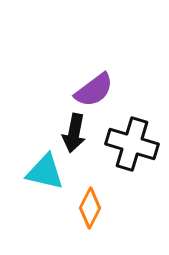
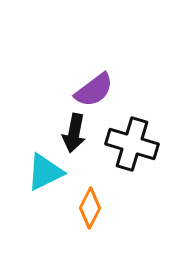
cyan triangle: rotated 39 degrees counterclockwise
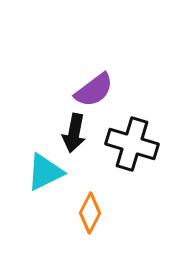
orange diamond: moved 5 px down
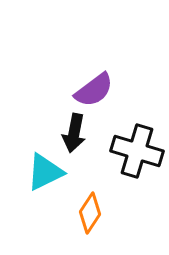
black cross: moved 5 px right, 7 px down
orange diamond: rotated 6 degrees clockwise
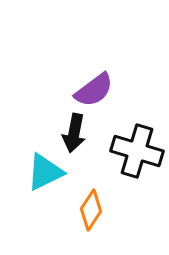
orange diamond: moved 1 px right, 3 px up
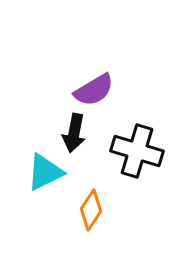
purple semicircle: rotated 6 degrees clockwise
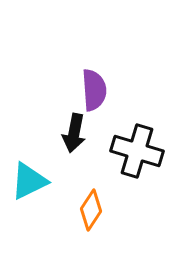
purple semicircle: rotated 63 degrees counterclockwise
cyan triangle: moved 16 px left, 9 px down
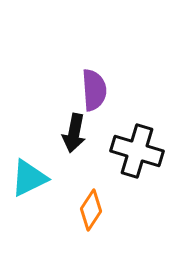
cyan triangle: moved 3 px up
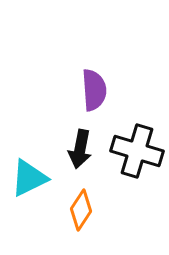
black arrow: moved 6 px right, 16 px down
orange diamond: moved 10 px left
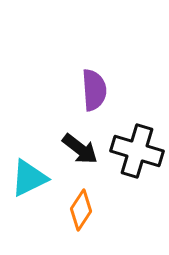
black arrow: rotated 63 degrees counterclockwise
